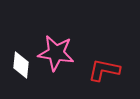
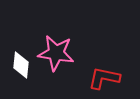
red L-shape: moved 8 px down
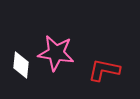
red L-shape: moved 8 px up
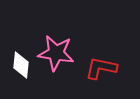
red L-shape: moved 3 px left, 2 px up
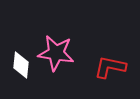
red L-shape: moved 9 px right, 1 px up
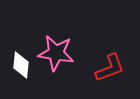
red L-shape: moved 1 px down; rotated 148 degrees clockwise
